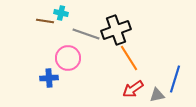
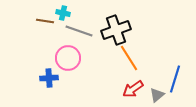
cyan cross: moved 2 px right
gray line: moved 7 px left, 3 px up
gray triangle: rotated 28 degrees counterclockwise
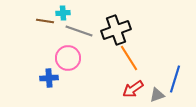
cyan cross: rotated 16 degrees counterclockwise
gray triangle: rotated 21 degrees clockwise
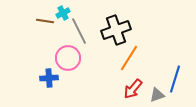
cyan cross: rotated 24 degrees counterclockwise
gray line: rotated 44 degrees clockwise
orange line: rotated 64 degrees clockwise
red arrow: rotated 15 degrees counterclockwise
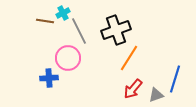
gray triangle: moved 1 px left
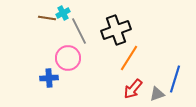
brown line: moved 2 px right, 3 px up
gray triangle: moved 1 px right, 1 px up
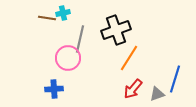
cyan cross: rotated 16 degrees clockwise
gray line: moved 1 px right, 8 px down; rotated 40 degrees clockwise
blue cross: moved 5 px right, 11 px down
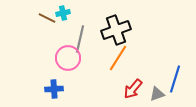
brown line: rotated 18 degrees clockwise
orange line: moved 11 px left
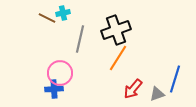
pink circle: moved 8 px left, 15 px down
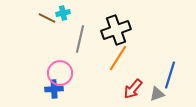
blue line: moved 5 px left, 4 px up
